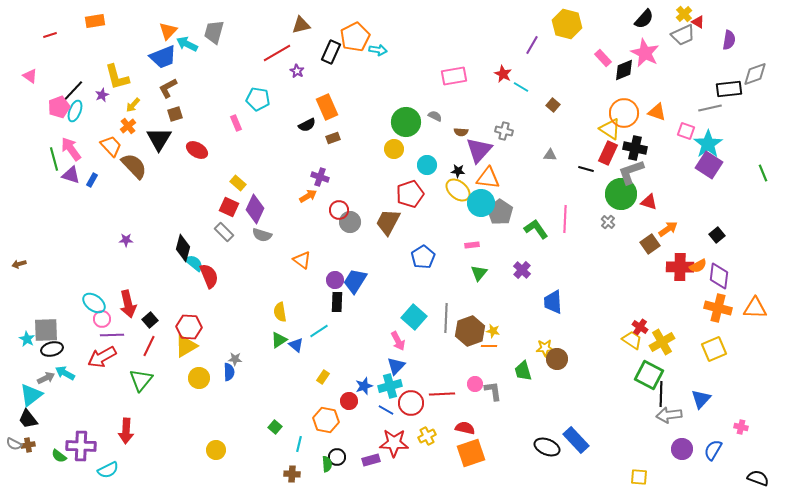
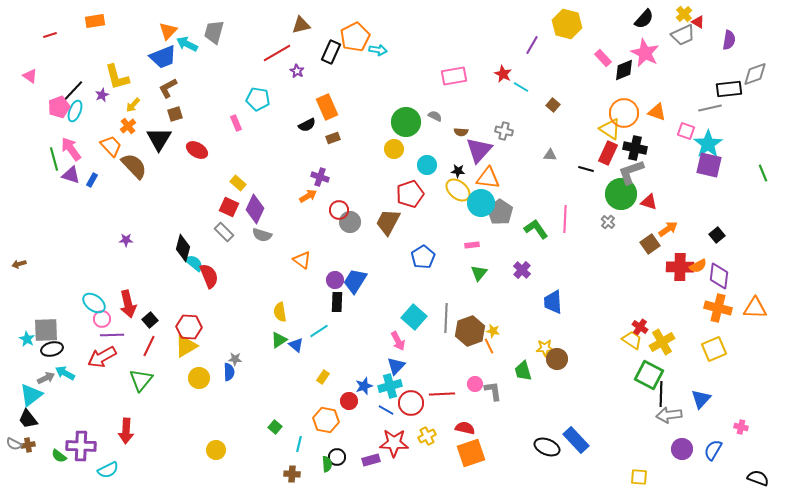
purple square at (709, 165): rotated 20 degrees counterclockwise
orange line at (489, 346): rotated 63 degrees clockwise
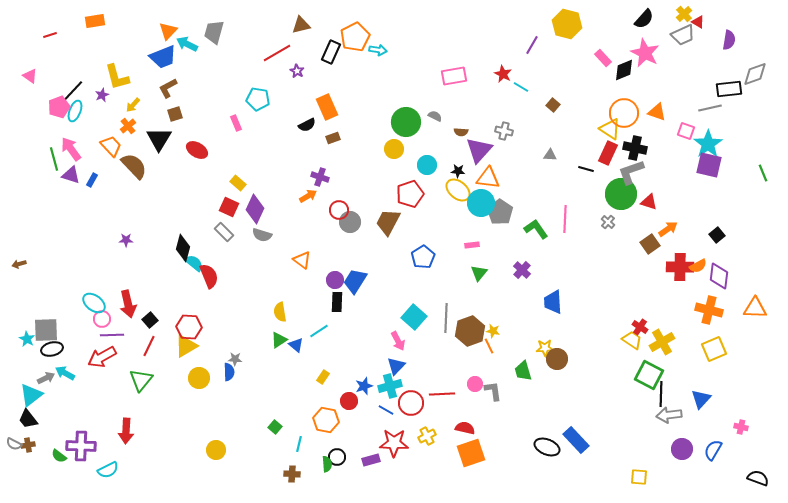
orange cross at (718, 308): moved 9 px left, 2 px down
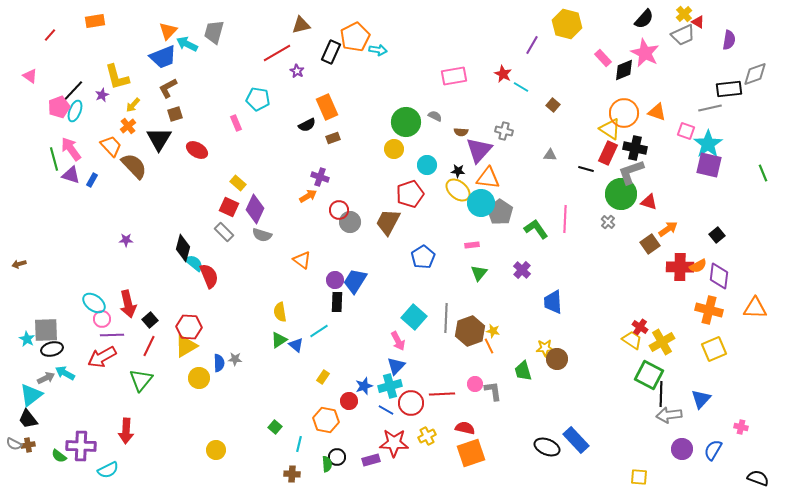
red line at (50, 35): rotated 32 degrees counterclockwise
blue semicircle at (229, 372): moved 10 px left, 9 px up
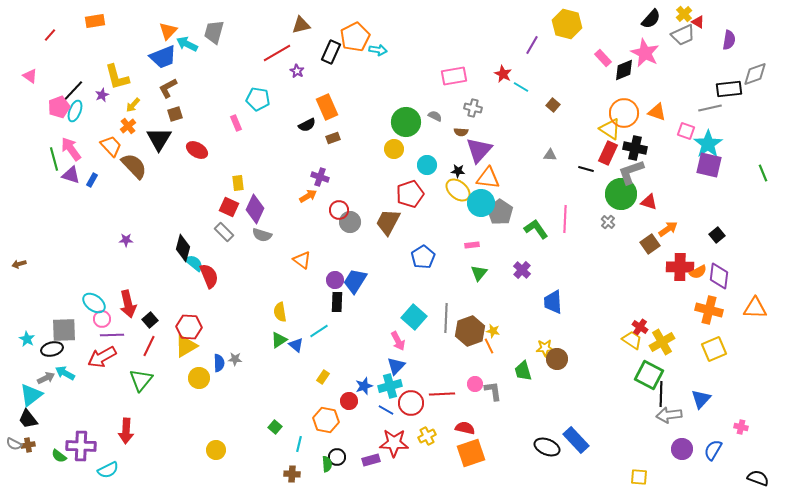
black semicircle at (644, 19): moved 7 px right
gray cross at (504, 131): moved 31 px left, 23 px up
yellow rectangle at (238, 183): rotated 42 degrees clockwise
orange semicircle at (698, 266): moved 6 px down
gray square at (46, 330): moved 18 px right
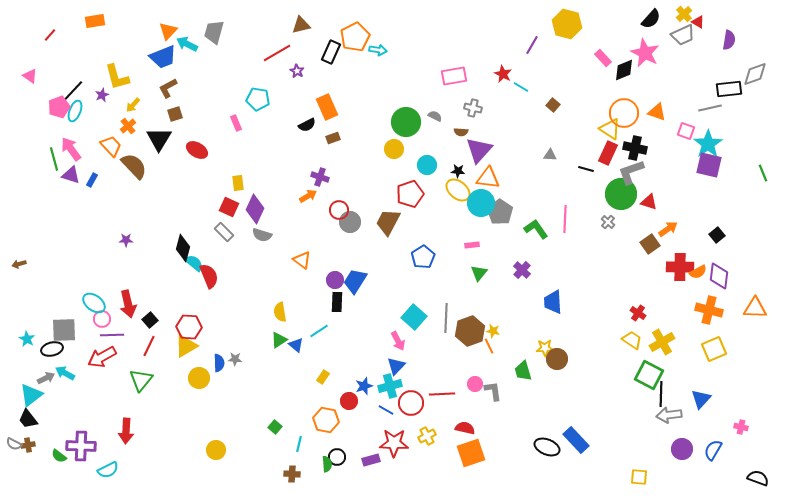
red cross at (640, 327): moved 2 px left, 14 px up
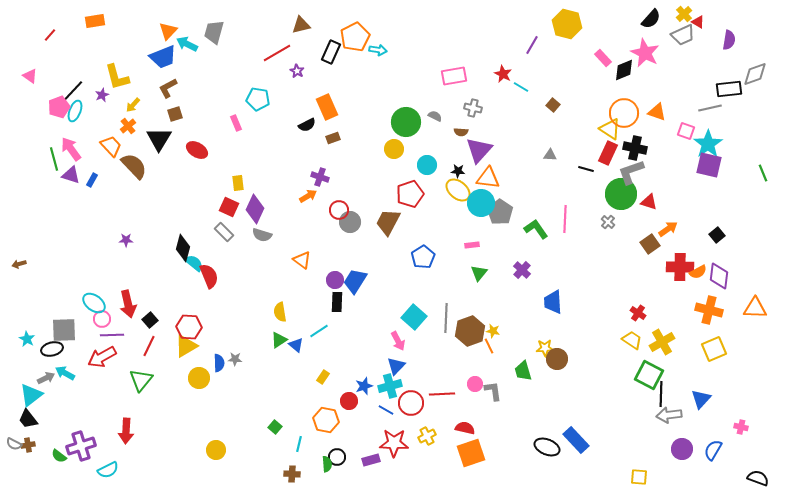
purple cross at (81, 446): rotated 20 degrees counterclockwise
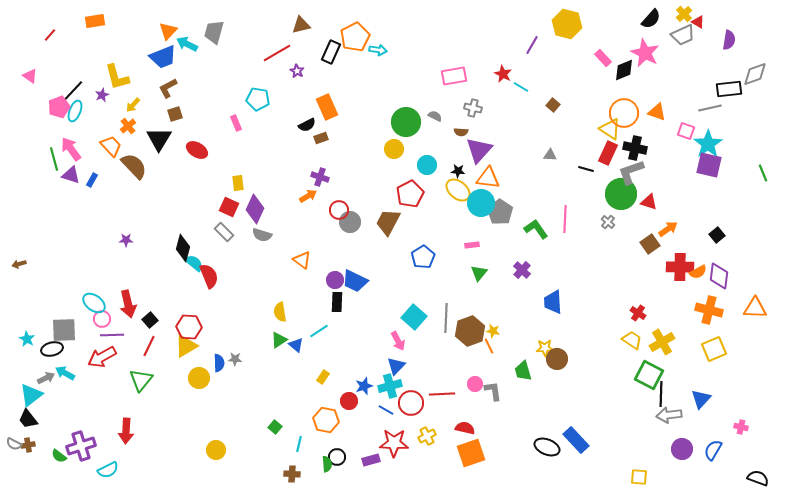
brown rectangle at (333, 138): moved 12 px left
red pentagon at (410, 194): rotated 8 degrees counterclockwise
blue trapezoid at (355, 281): rotated 96 degrees counterclockwise
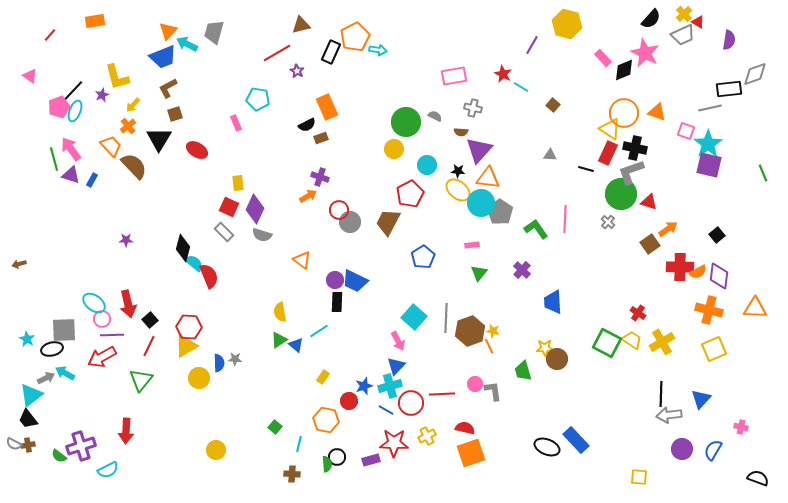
green square at (649, 375): moved 42 px left, 32 px up
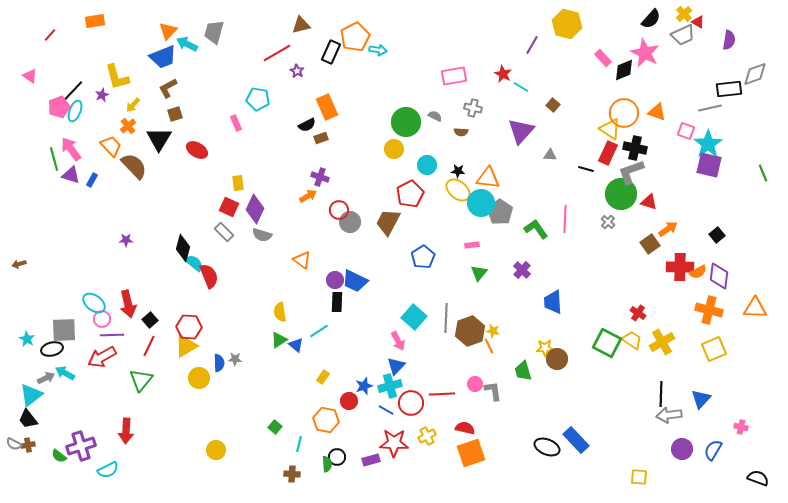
purple triangle at (479, 150): moved 42 px right, 19 px up
